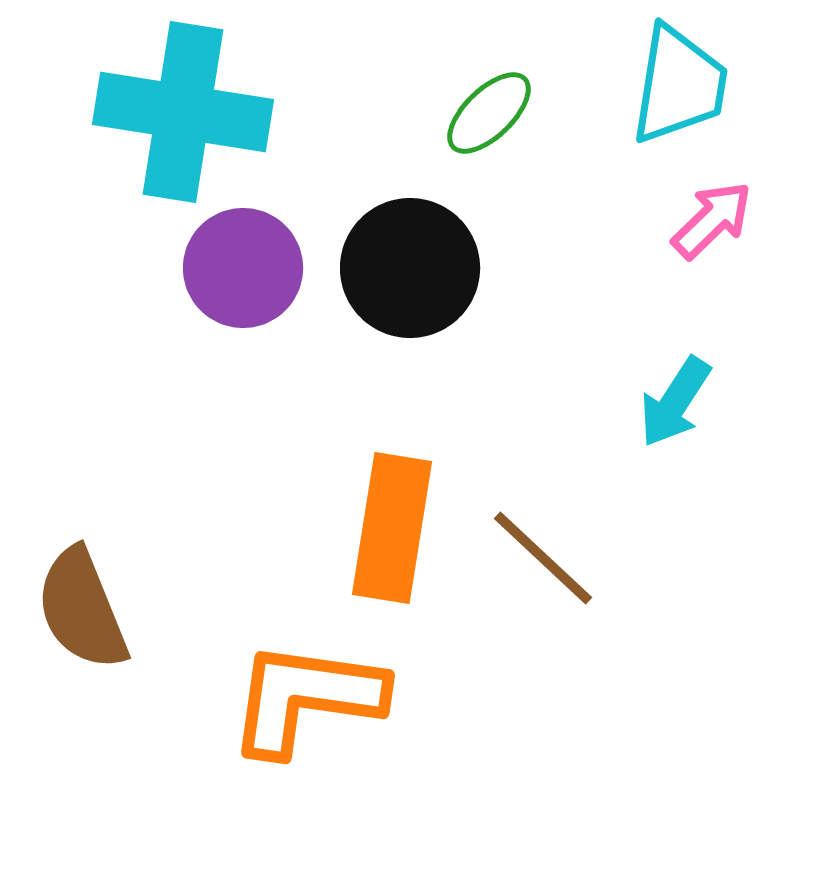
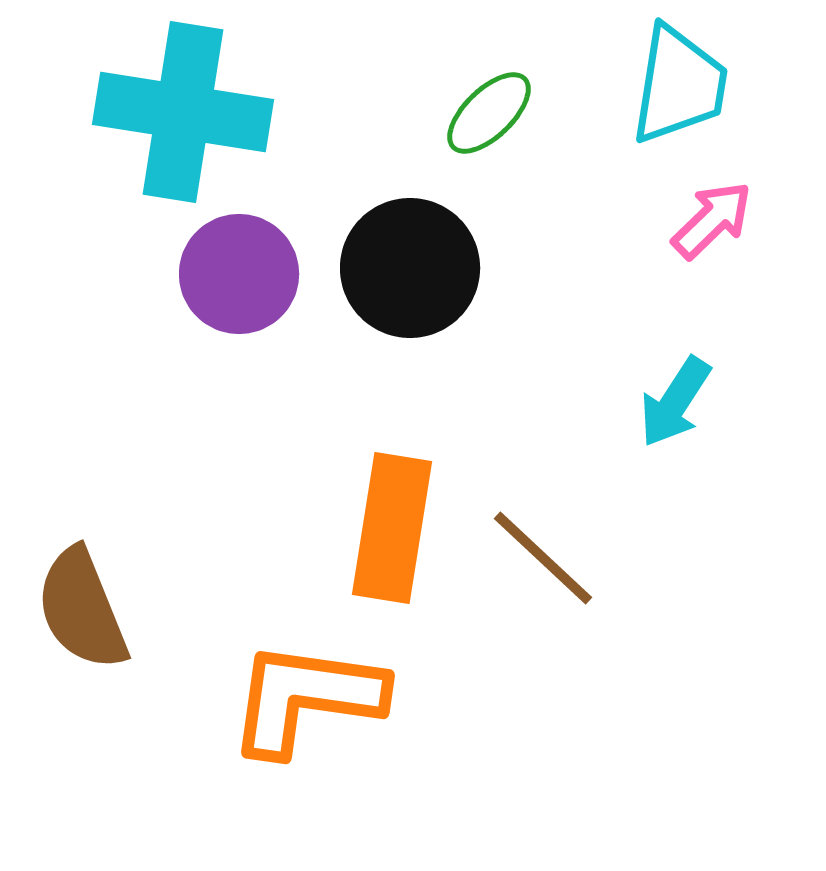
purple circle: moved 4 px left, 6 px down
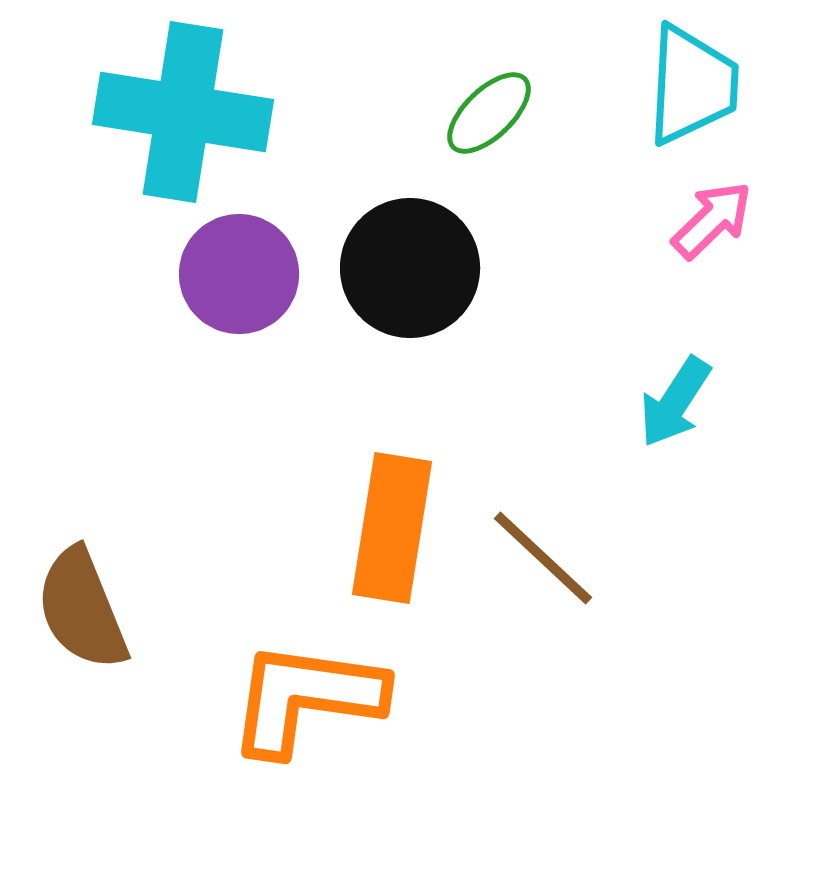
cyan trapezoid: moved 13 px right; rotated 6 degrees counterclockwise
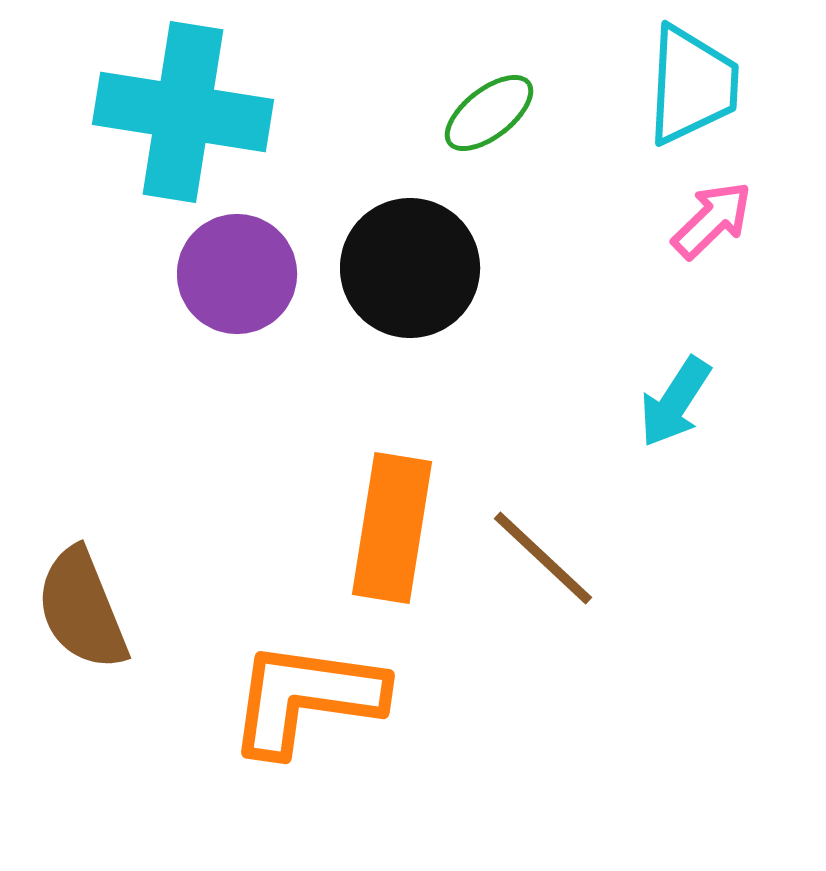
green ellipse: rotated 6 degrees clockwise
purple circle: moved 2 px left
